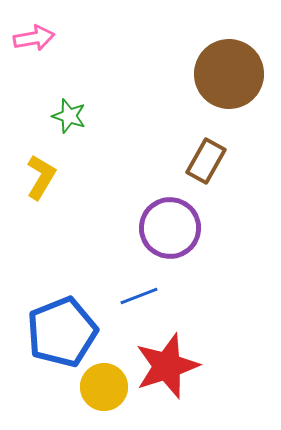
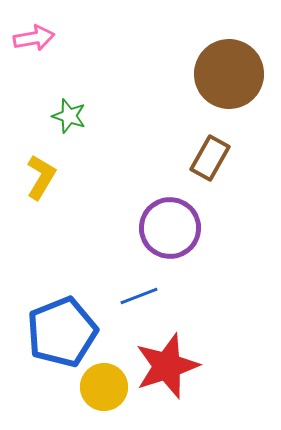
brown rectangle: moved 4 px right, 3 px up
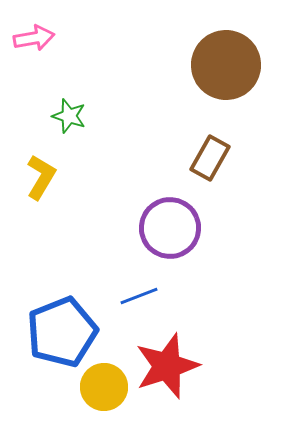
brown circle: moved 3 px left, 9 px up
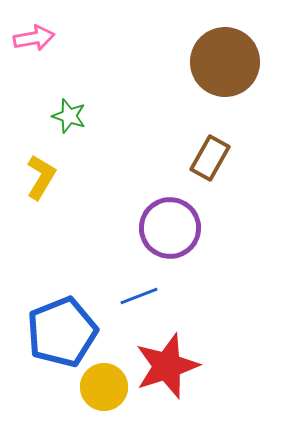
brown circle: moved 1 px left, 3 px up
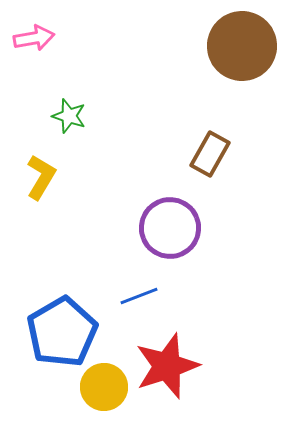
brown circle: moved 17 px right, 16 px up
brown rectangle: moved 4 px up
blue pentagon: rotated 8 degrees counterclockwise
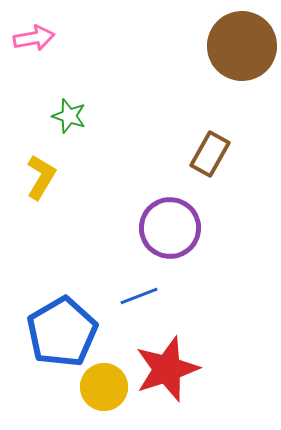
red star: moved 3 px down
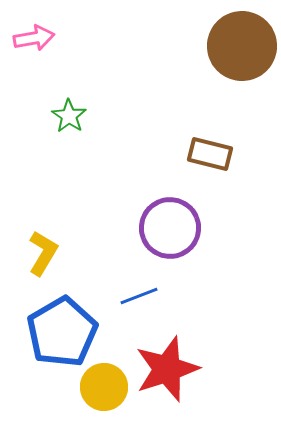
green star: rotated 16 degrees clockwise
brown rectangle: rotated 75 degrees clockwise
yellow L-shape: moved 2 px right, 76 px down
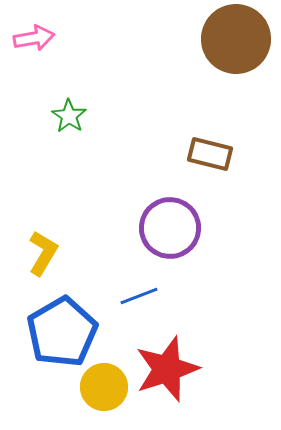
brown circle: moved 6 px left, 7 px up
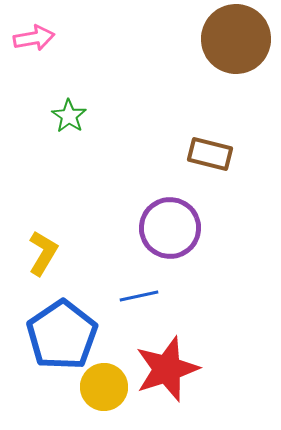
blue line: rotated 9 degrees clockwise
blue pentagon: moved 3 px down; rotated 4 degrees counterclockwise
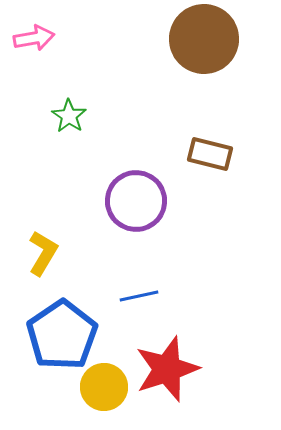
brown circle: moved 32 px left
purple circle: moved 34 px left, 27 px up
